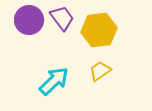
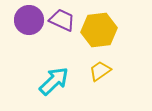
purple trapezoid: moved 2 px down; rotated 28 degrees counterclockwise
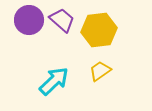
purple trapezoid: rotated 16 degrees clockwise
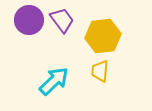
purple trapezoid: rotated 12 degrees clockwise
yellow hexagon: moved 4 px right, 6 px down
yellow trapezoid: rotated 50 degrees counterclockwise
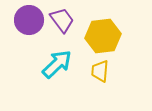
cyan arrow: moved 3 px right, 17 px up
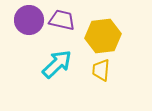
purple trapezoid: rotated 40 degrees counterclockwise
yellow trapezoid: moved 1 px right, 1 px up
